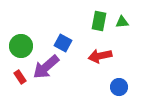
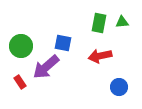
green rectangle: moved 2 px down
blue square: rotated 18 degrees counterclockwise
red rectangle: moved 5 px down
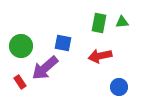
purple arrow: moved 1 px left, 1 px down
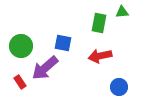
green triangle: moved 10 px up
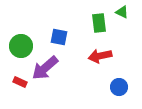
green triangle: rotated 32 degrees clockwise
green rectangle: rotated 18 degrees counterclockwise
blue square: moved 4 px left, 6 px up
red rectangle: rotated 32 degrees counterclockwise
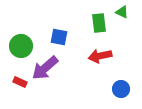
blue circle: moved 2 px right, 2 px down
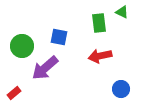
green circle: moved 1 px right
red rectangle: moved 6 px left, 11 px down; rotated 64 degrees counterclockwise
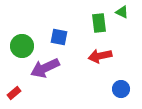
purple arrow: rotated 16 degrees clockwise
